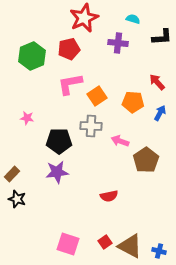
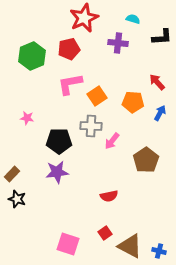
pink arrow: moved 8 px left; rotated 72 degrees counterclockwise
red square: moved 9 px up
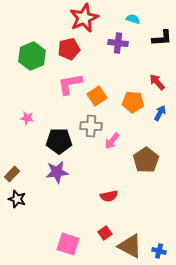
black L-shape: moved 1 px down
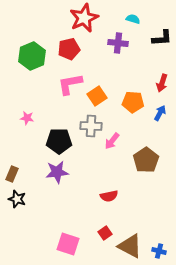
red arrow: moved 5 px right, 1 px down; rotated 120 degrees counterclockwise
brown rectangle: rotated 21 degrees counterclockwise
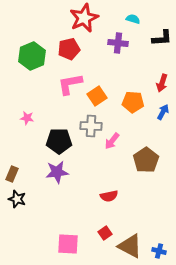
blue arrow: moved 3 px right, 1 px up
pink square: rotated 15 degrees counterclockwise
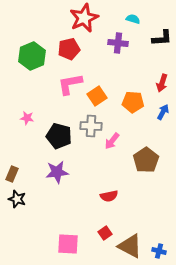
black pentagon: moved 5 px up; rotated 15 degrees clockwise
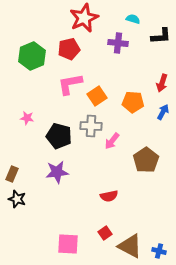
black L-shape: moved 1 px left, 2 px up
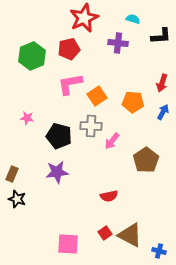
brown triangle: moved 11 px up
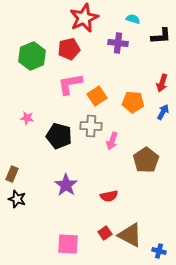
pink arrow: rotated 18 degrees counterclockwise
purple star: moved 9 px right, 13 px down; rotated 30 degrees counterclockwise
